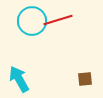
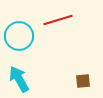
cyan circle: moved 13 px left, 15 px down
brown square: moved 2 px left, 2 px down
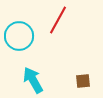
red line: rotated 44 degrees counterclockwise
cyan arrow: moved 14 px right, 1 px down
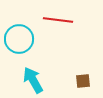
red line: rotated 68 degrees clockwise
cyan circle: moved 3 px down
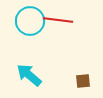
cyan circle: moved 11 px right, 18 px up
cyan arrow: moved 4 px left, 5 px up; rotated 20 degrees counterclockwise
